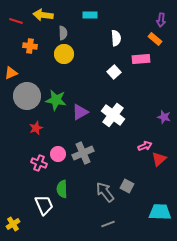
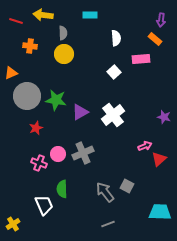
white cross: rotated 15 degrees clockwise
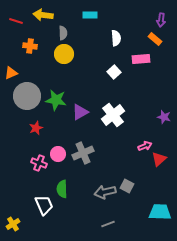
gray arrow: rotated 65 degrees counterclockwise
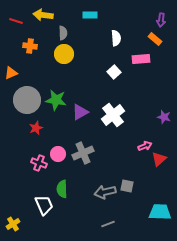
gray circle: moved 4 px down
gray square: rotated 16 degrees counterclockwise
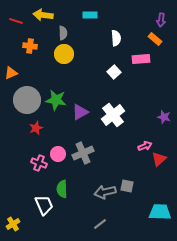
gray line: moved 8 px left; rotated 16 degrees counterclockwise
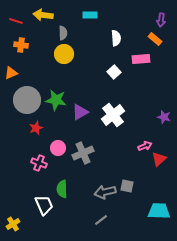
orange cross: moved 9 px left, 1 px up
pink circle: moved 6 px up
cyan trapezoid: moved 1 px left, 1 px up
gray line: moved 1 px right, 4 px up
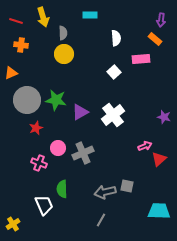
yellow arrow: moved 2 px down; rotated 114 degrees counterclockwise
gray line: rotated 24 degrees counterclockwise
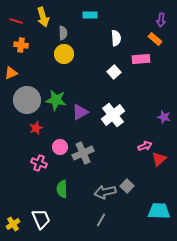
pink circle: moved 2 px right, 1 px up
gray square: rotated 32 degrees clockwise
white trapezoid: moved 3 px left, 14 px down
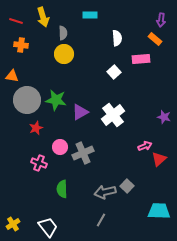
white semicircle: moved 1 px right
orange triangle: moved 1 px right, 3 px down; rotated 32 degrees clockwise
white trapezoid: moved 7 px right, 8 px down; rotated 15 degrees counterclockwise
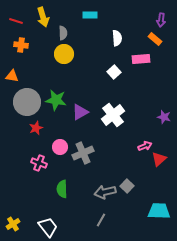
gray circle: moved 2 px down
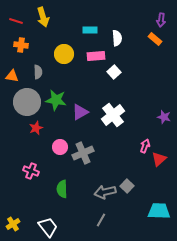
cyan rectangle: moved 15 px down
gray semicircle: moved 25 px left, 39 px down
pink rectangle: moved 45 px left, 3 px up
pink arrow: rotated 48 degrees counterclockwise
pink cross: moved 8 px left, 8 px down
